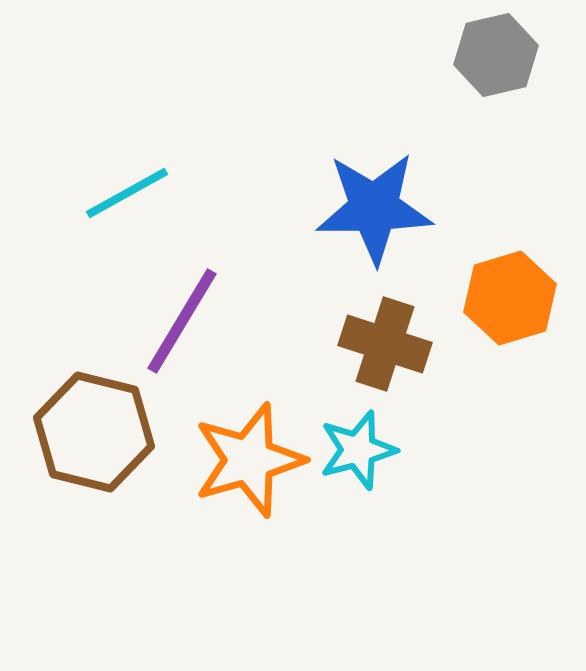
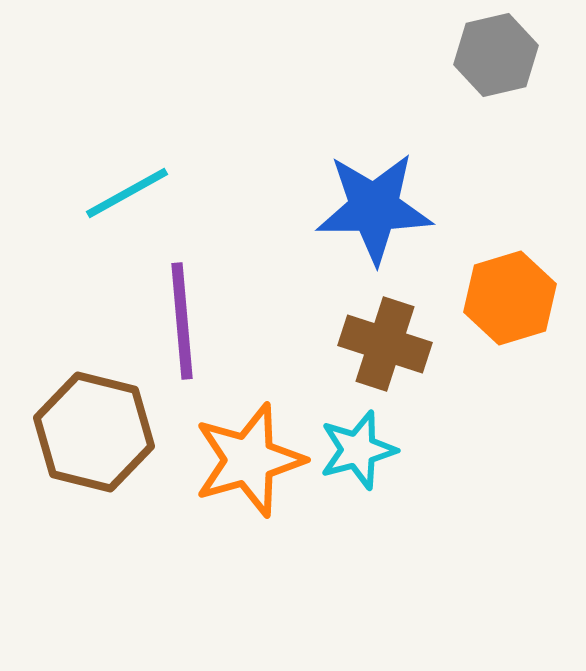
purple line: rotated 36 degrees counterclockwise
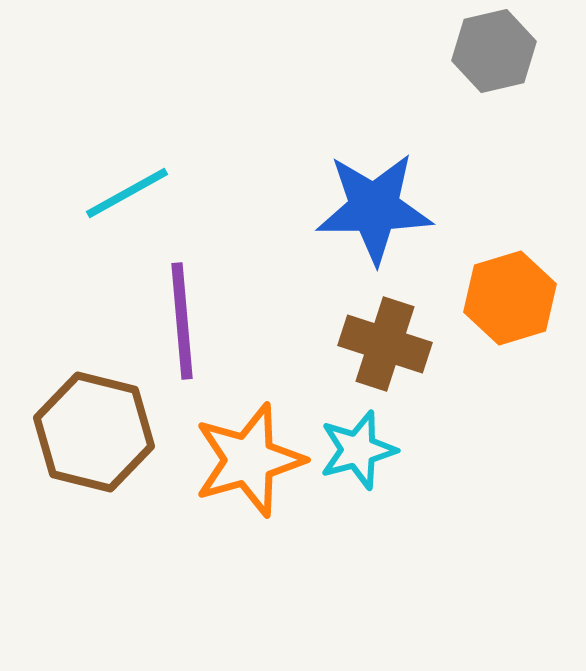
gray hexagon: moved 2 px left, 4 px up
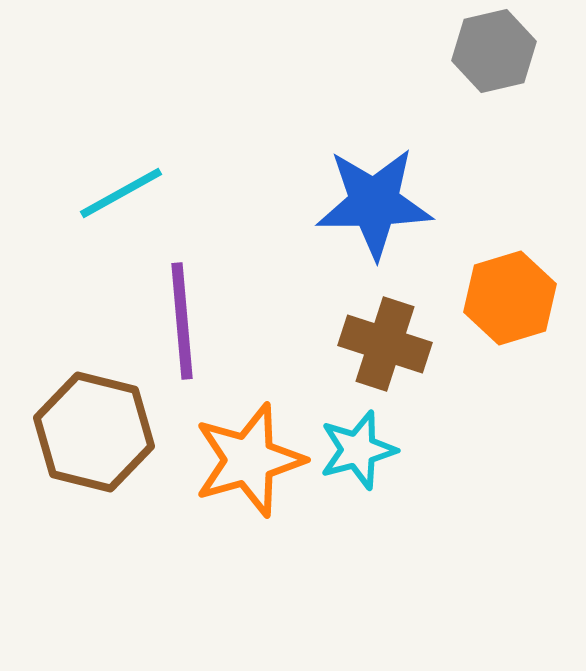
cyan line: moved 6 px left
blue star: moved 5 px up
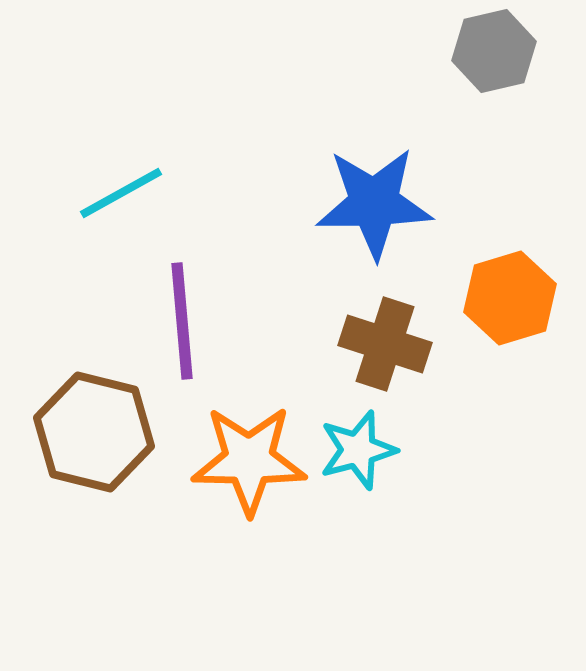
orange star: rotated 17 degrees clockwise
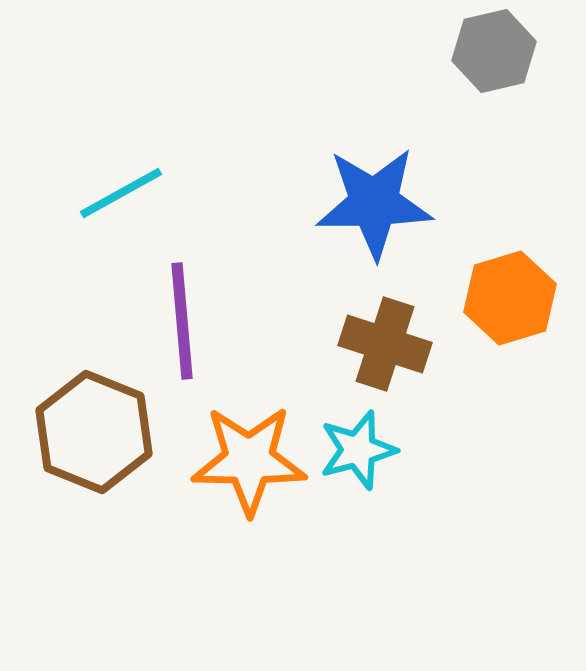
brown hexagon: rotated 8 degrees clockwise
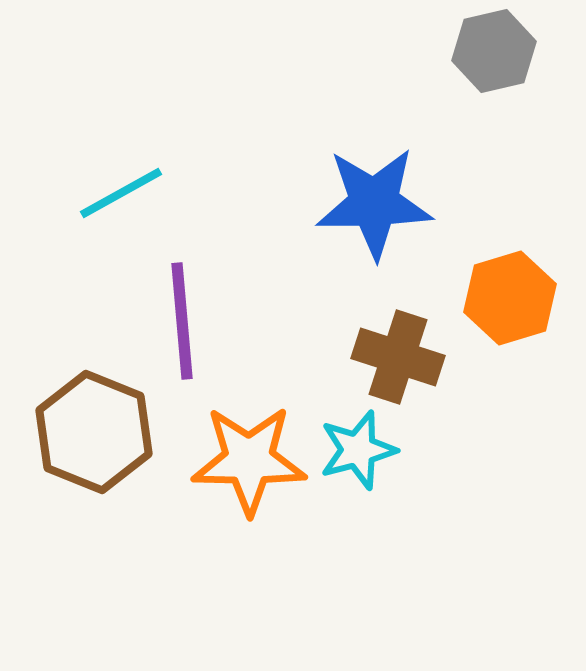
brown cross: moved 13 px right, 13 px down
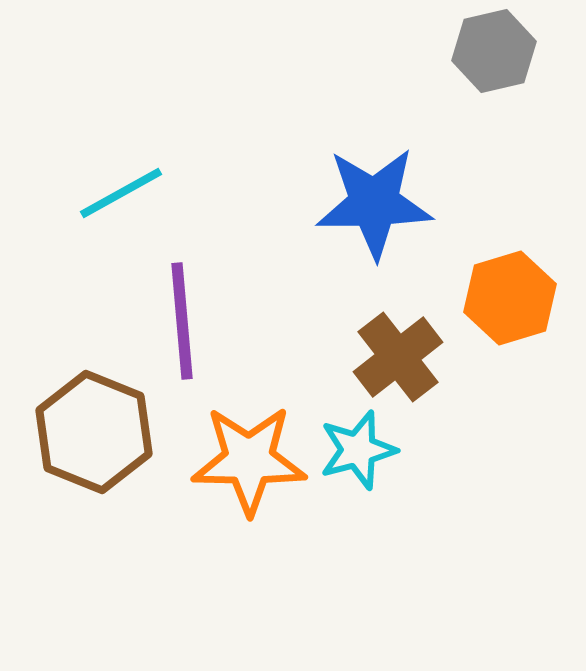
brown cross: rotated 34 degrees clockwise
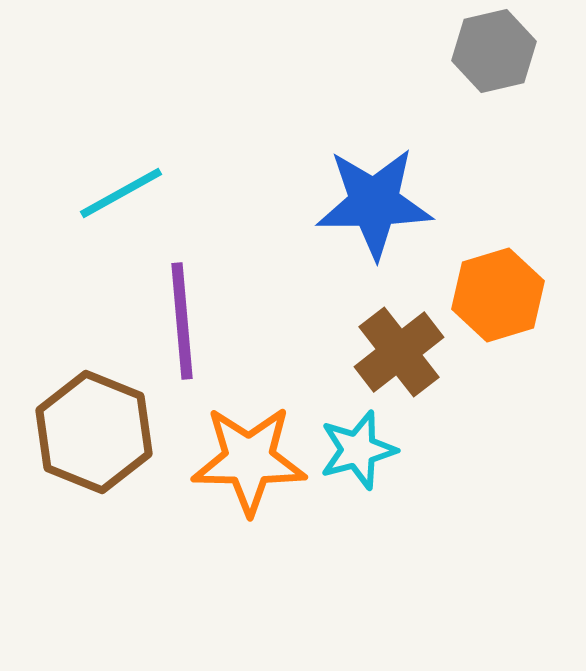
orange hexagon: moved 12 px left, 3 px up
brown cross: moved 1 px right, 5 px up
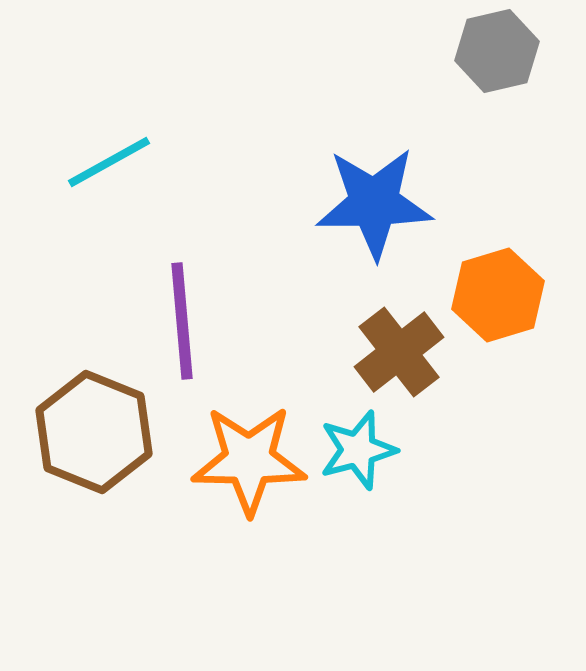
gray hexagon: moved 3 px right
cyan line: moved 12 px left, 31 px up
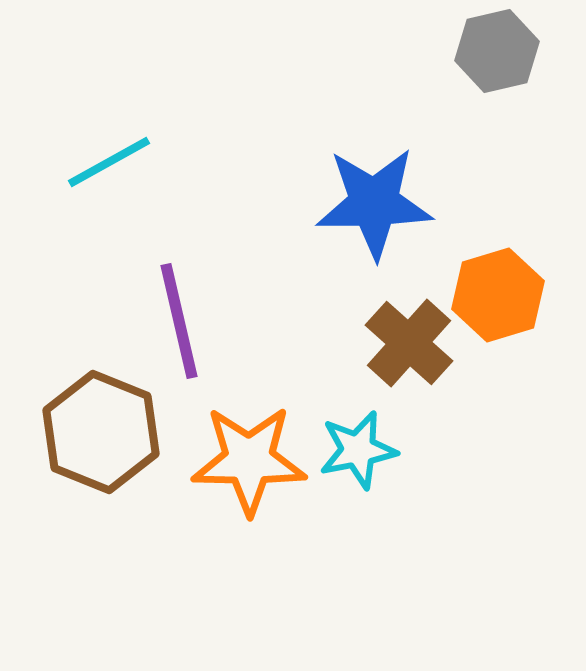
purple line: moved 3 px left; rotated 8 degrees counterclockwise
brown cross: moved 10 px right, 9 px up; rotated 10 degrees counterclockwise
brown hexagon: moved 7 px right
cyan star: rotated 4 degrees clockwise
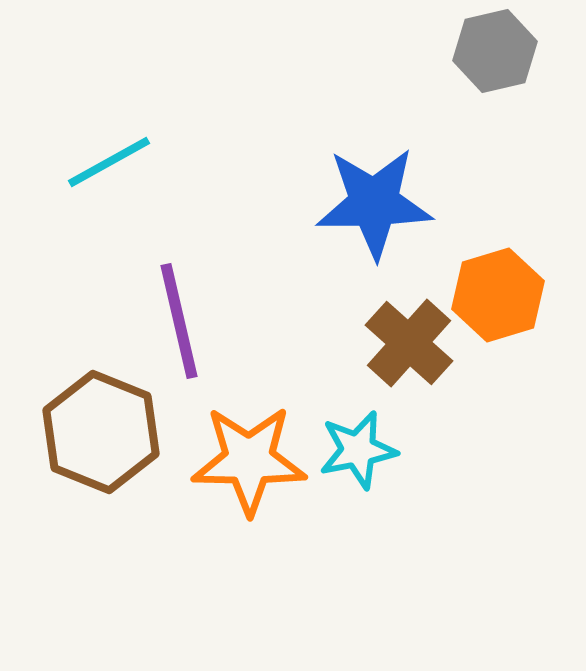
gray hexagon: moved 2 px left
